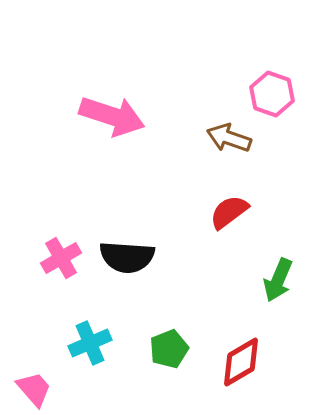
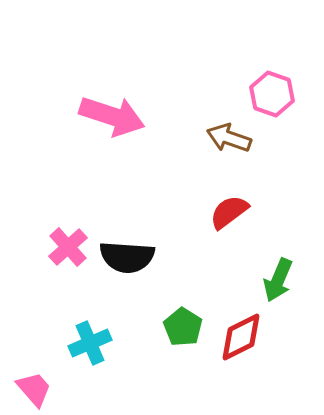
pink cross: moved 7 px right, 11 px up; rotated 12 degrees counterclockwise
green pentagon: moved 14 px right, 22 px up; rotated 18 degrees counterclockwise
red diamond: moved 25 px up; rotated 4 degrees clockwise
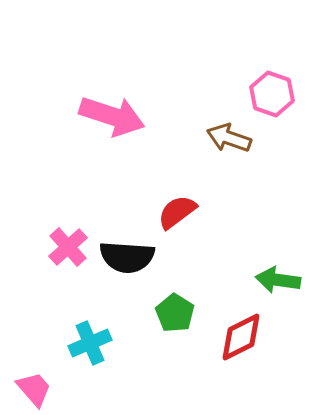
red semicircle: moved 52 px left
green arrow: rotated 75 degrees clockwise
green pentagon: moved 8 px left, 14 px up
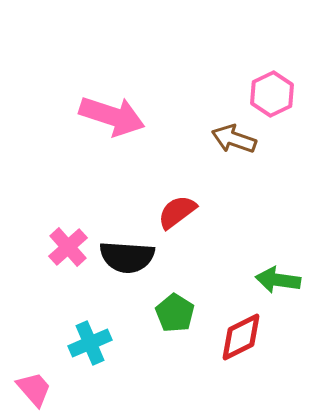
pink hexagon: rotated 15 degrees clockwise
brown arrow: moved 5 px right, 1 px down
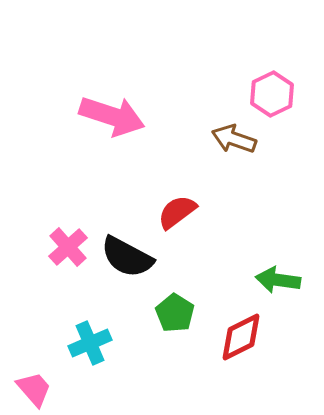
black semicircle: rotated 24 degrees clockwise
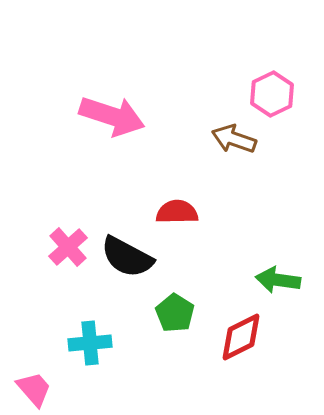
red semicircle: rotated 36 degrees clockwise
cyan cross: rotated 18 degrees clockwise
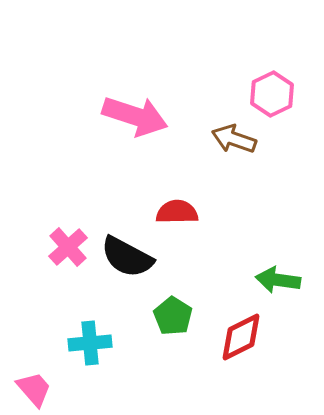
pink arrow: moved 23 px right
green pentagon: moved 2 px left, 3 px down
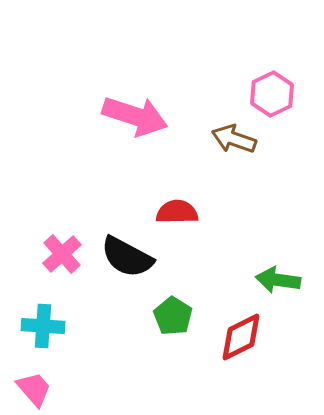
pink cross: moved 6 px left, 7 px down
cyan cross: moved 47 px left, 17 px up; rotated 9 degrees clockwise
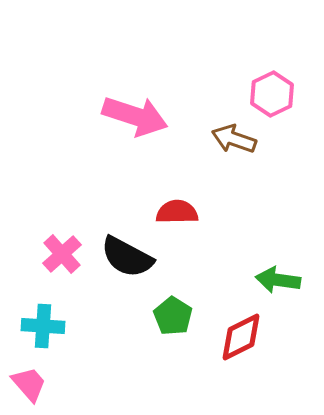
pink trapezoid: moved 5 px left, 5 px up
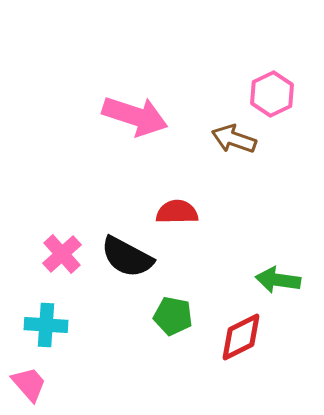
green pentagon: rotated 21 degrees counterclockwise
cyan cross: moved 3 px right, 1 px up
